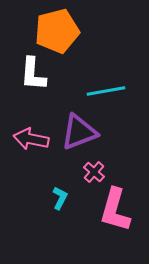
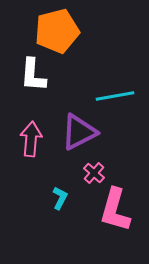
white L-shape: moved 1 px down
cyan line: moved 9 px right, 5 px down
purple triangle: rotated 6 degrees counterclockwise
pink arrow: rotated 84 degrees clockwise
pink cross: moved 1 px down
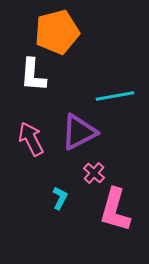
orange pentagon: moved 1 px down
pink arrow: rotated 32 degrees counterclockwise
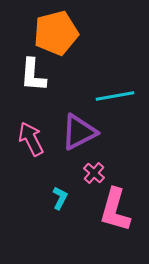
orange pentagon: moved 1 px left, 1 px down
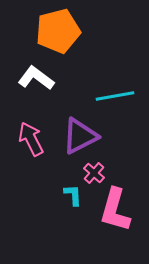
orange pentagon: moved 2 px right, 2 px up
white L-shape: moved 3 px right, 3 px down; rotated 123 degrees clockwise
purple triangle: moved 1 px right, 4 px down
cyan L-shape: moved 13 px right, 3 px up; rotated 30 degrees counterclockwise
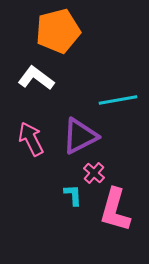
cyan line: moved 3 px right, 4 px down
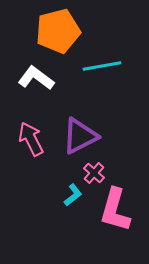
cyan line: moved 16 px left, 34 px up
cyan L-shape: rotated 55 degrees clockwise
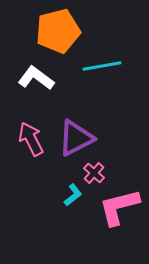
purple triangle: moved 4 px left, 2 px down
pink L-shape: moved 4 px right, 3 px up; rotated 60 degrees clockwise
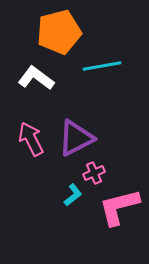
orange pentagon: moved 1 px right, 1 px down
pink cross: rotated 25 degrees clockwise
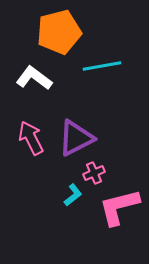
white L-shape: moved 2 px left
pink arrow: moved 1 px up
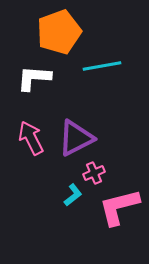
orange pentagon: rotated 6 degrees counterclockwise
white L-shape: rotated 33 degrees counterclockwise
